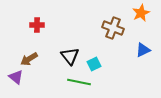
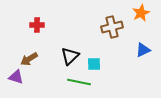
brown cross: moved 1 px left, 1 px up; rotated 35 degrees counterclockwise
black triangle: rotated 24 degrees clockwise
cyan square: rotated 24 degrees clockwise
purple triangle: rotated 21 degrees counterclockwise
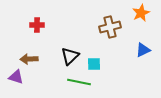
brown cross: moved 2 px left
brown arrow: rotated 30 degrees clockwise
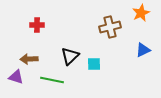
green line: moved 27 px left, 2 px up
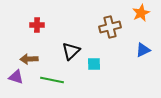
black triangle: moved 1 px right, 5 px up
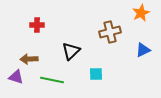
brown cross: moved 5 px down
cyan square: moved 2 px right, 10 px down
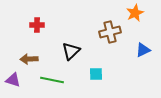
orange star: moved 6 px left
purple triangle: moved 3 px left, 3 px down
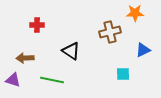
orange star: rotated 24 degrees clockwise
black triangle: rotated 42 degrees counterclockwise
brown arrow: moved 4 px left, 1 px up
cyan square: moved 27 px right
